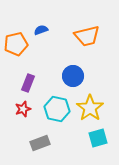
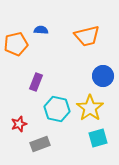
blue semicircle: rotated 24 degrees clockwise
blue circle: moved 30 px right
purple rectangle: moved 8 px right, 1 px up
red star: moved 4 px left, 15 px down
gray rectangle: moved 1 px down
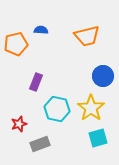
yellow star: moved 1 px right
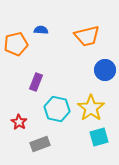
blue circle: moved 2 px right, 6 px up
red star: moved 2 px up; rotated 21 degrees counterclockwise
cyan square: moved 1 px right, 1 px up
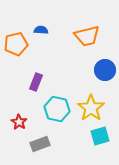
cyan square: moved 1 px right, 1 px up
